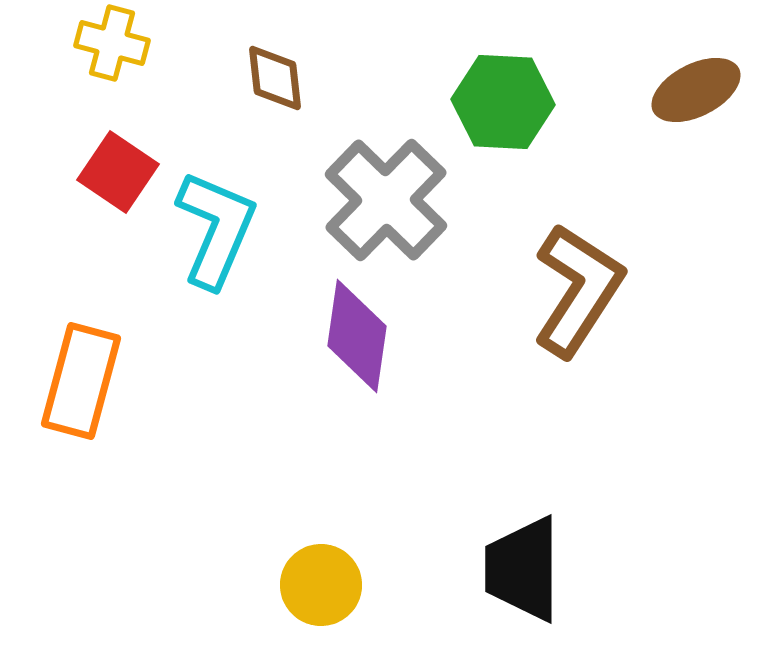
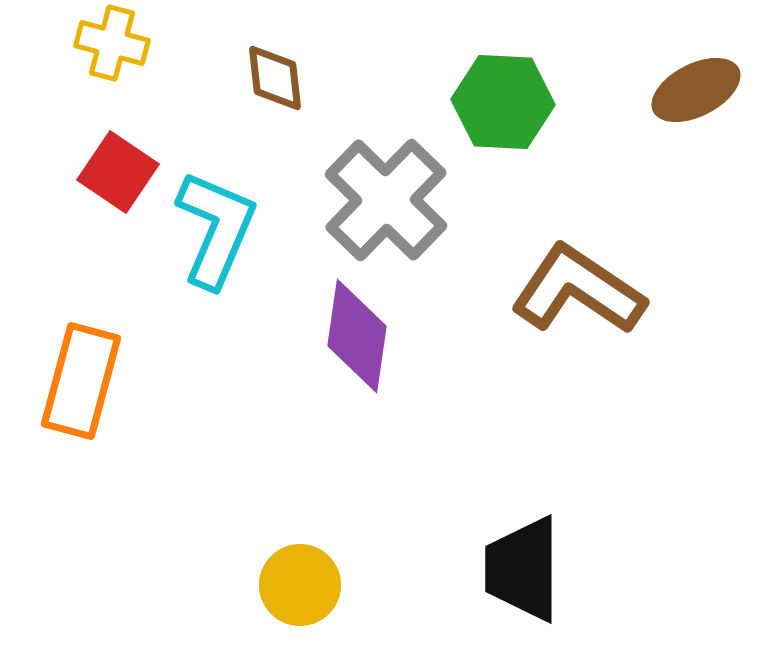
brown L-shape: rotated 89 degrees counterclockwise
yellow circle: moved 21 px left
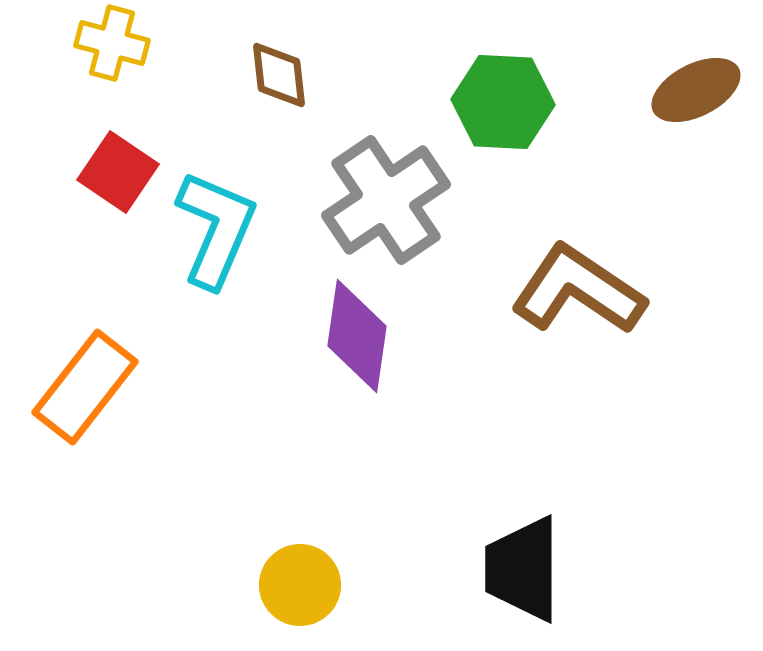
brown diamond: moved 4 px right, 3 px up
gray cross: rotated 12 degrees clockwise
orange rectangle: moved 4 px right, 6 px down; rotated 23 degrees clockwise
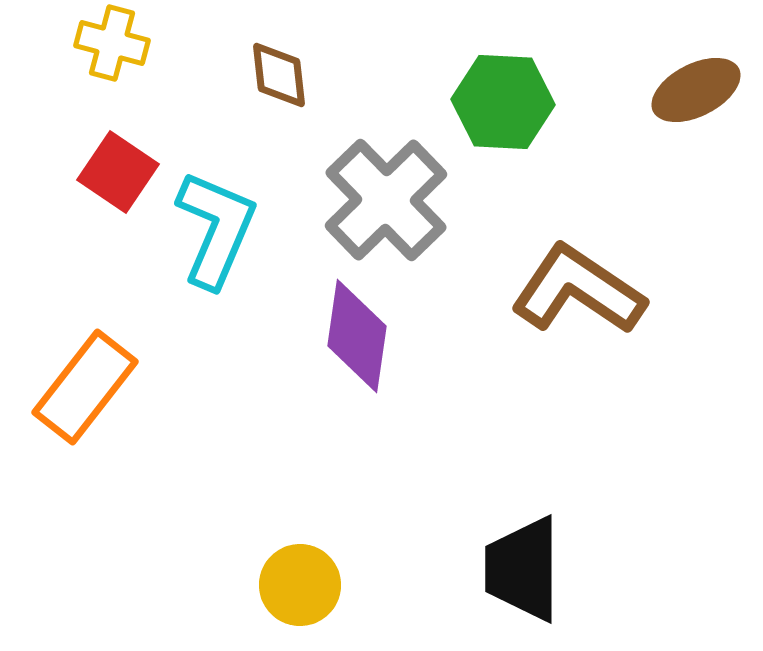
gray cross: rotated 10 degrees counterclockwise
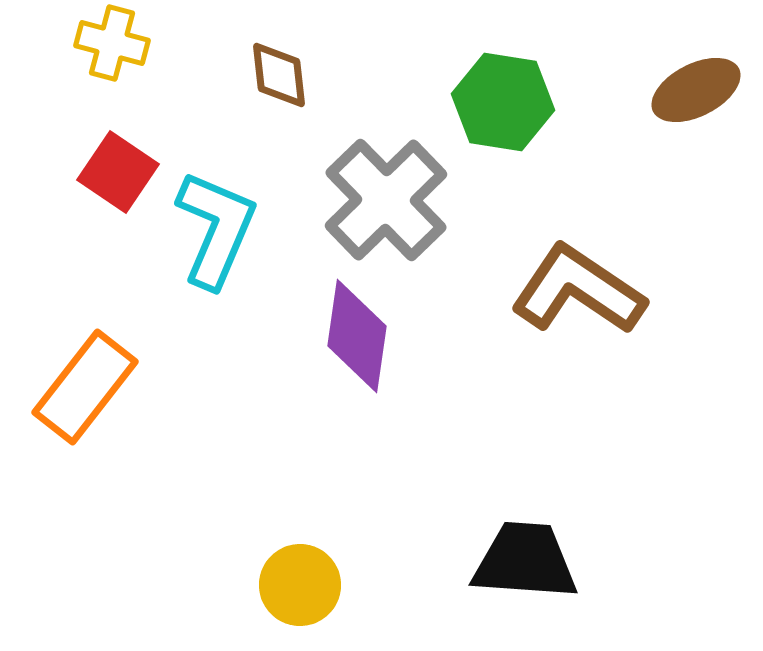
green hexagon: rotated 6 degrees clockwise
black trapezoid: moved 2 px right, 8 px up; rotated 94 degrees clockwise
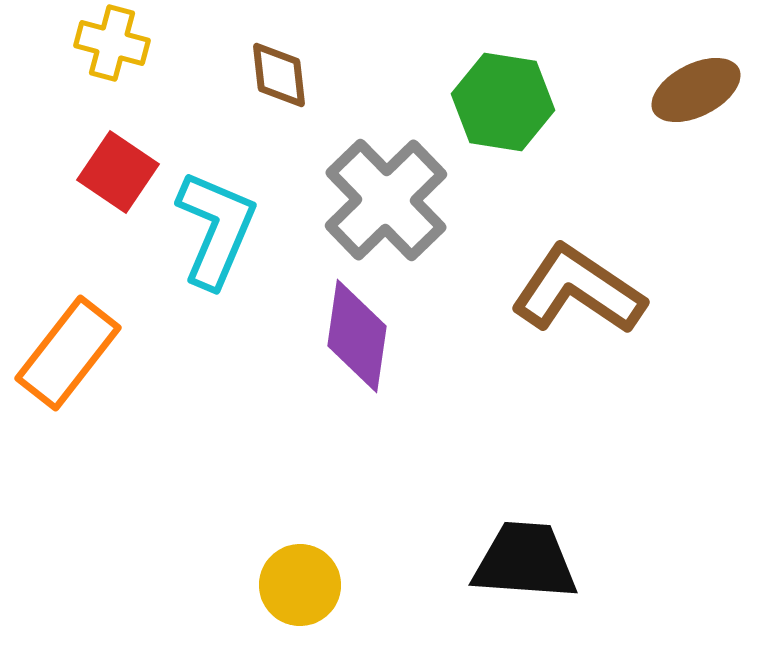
orange rectangle: moved 17 px left, 34 px up
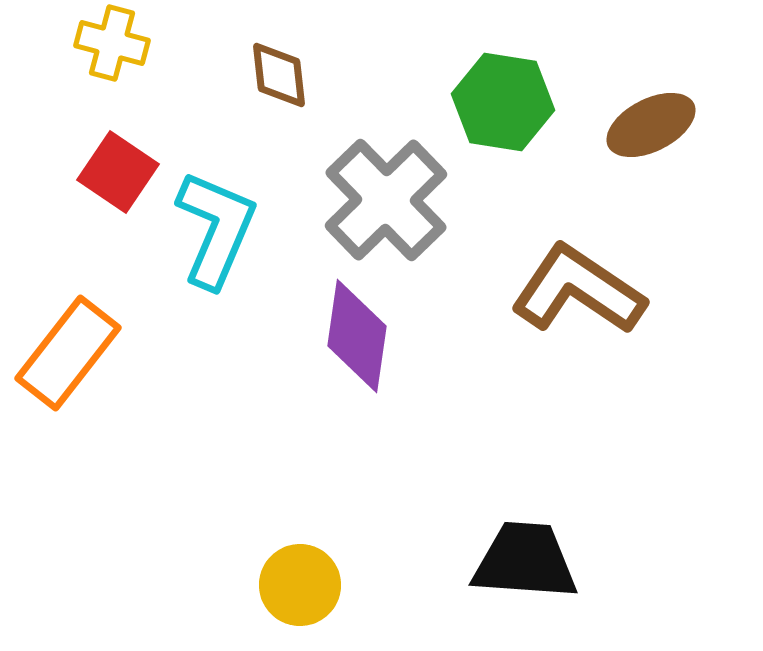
brown ellipse: moved 45 px left, 35 px down
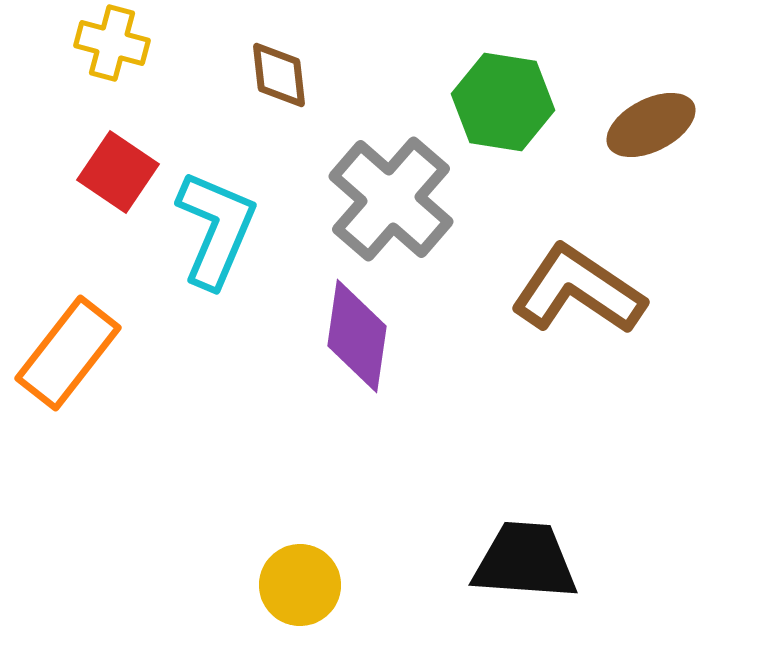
gray cross: moved 5 px right, 1 px up; rotated 5 degrees counterclockwise
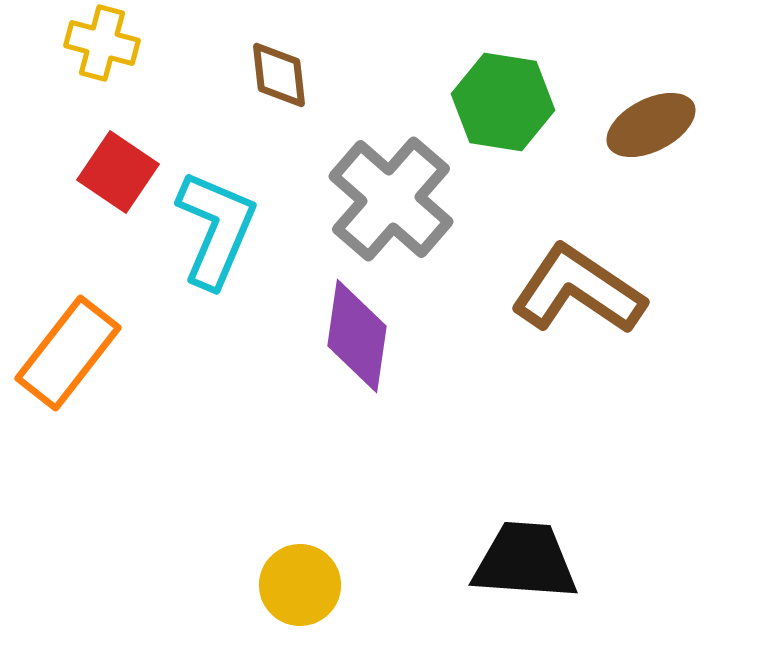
yellow cross: moved 10 px left
